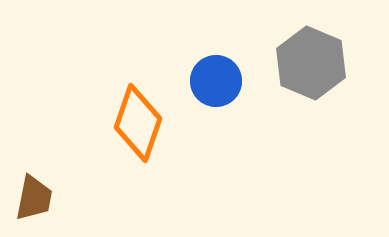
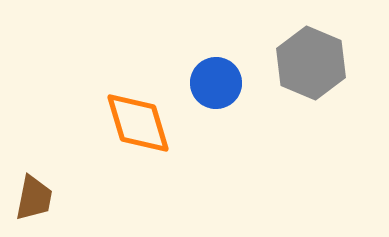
blue circle: moved 2 px down
orange diamond: rotated 36 degrees counterclockwise
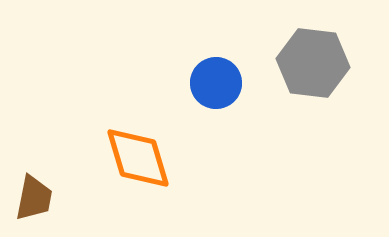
gray hexagon: moved 2 px right; rotated 16 degrees counterclockwise
orange diamond: moved 35 px down
